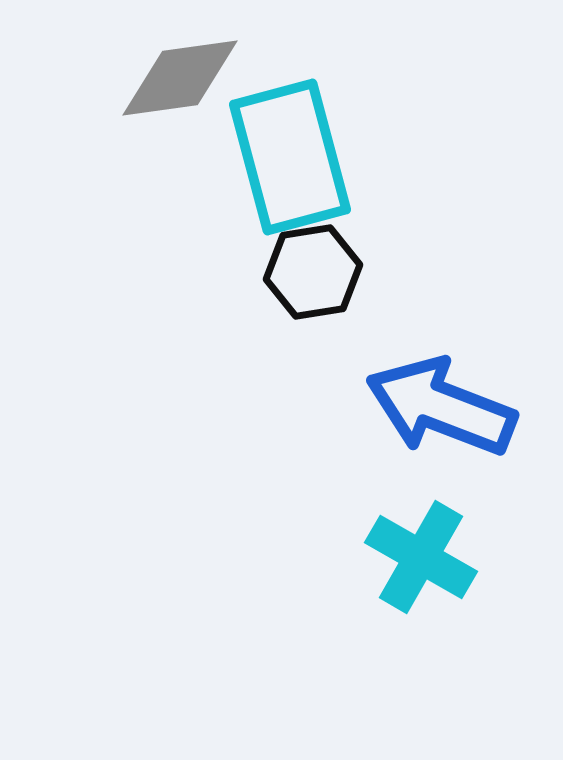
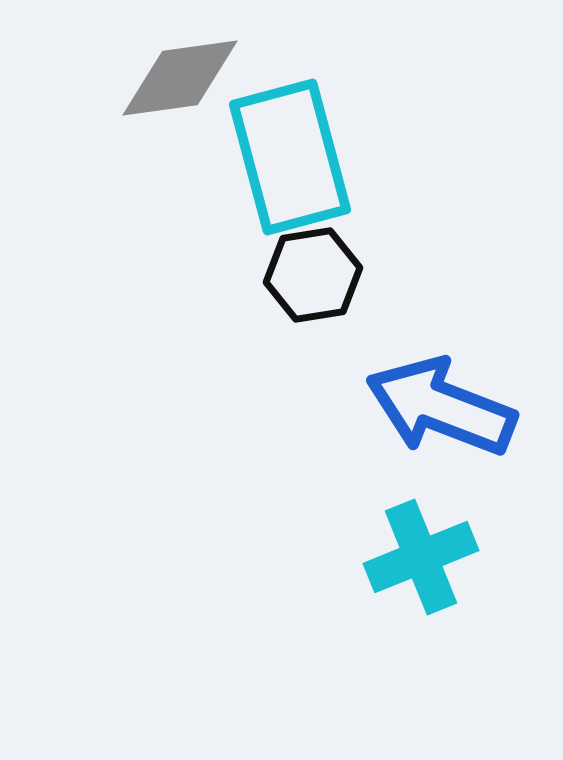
black hexagon: moved 3 px down
cyan cross: rotated 38 degrees clockwise
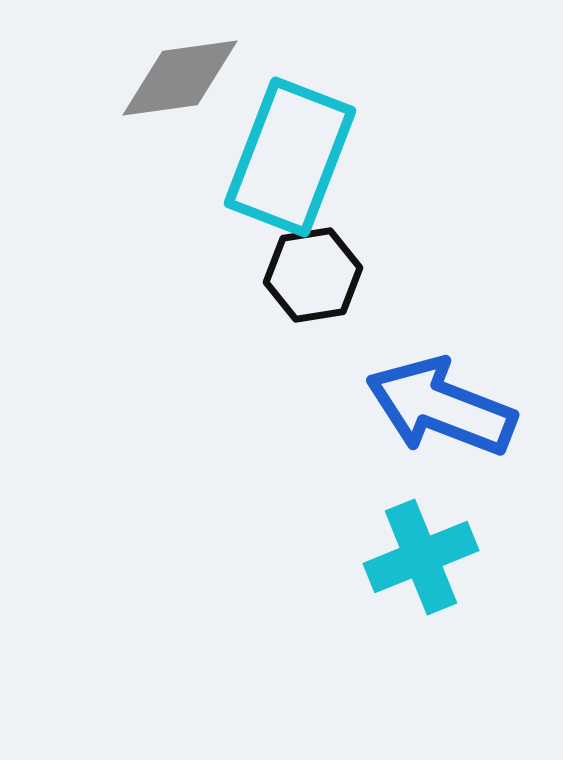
cyan rectangle: rotated 36 degrees clockwise
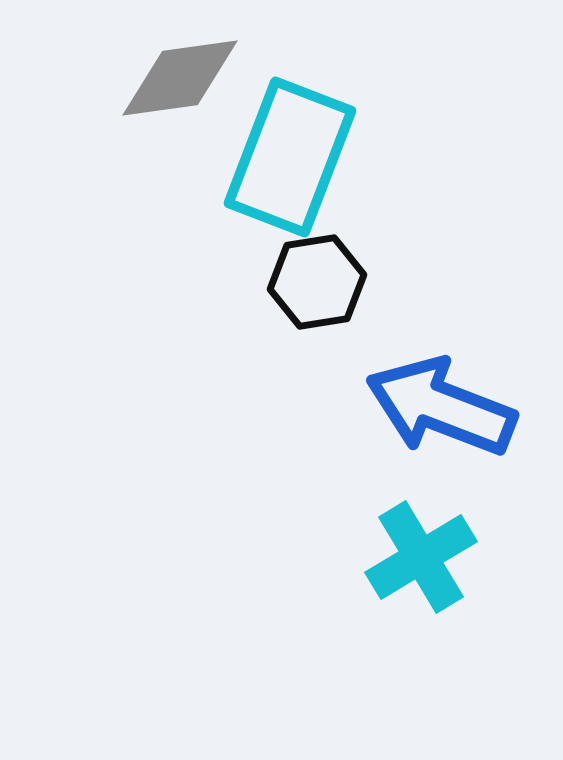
black hexagon: moved 4 px right, 7 px down
cyan cross: rotated 9 degrees counterclockwise
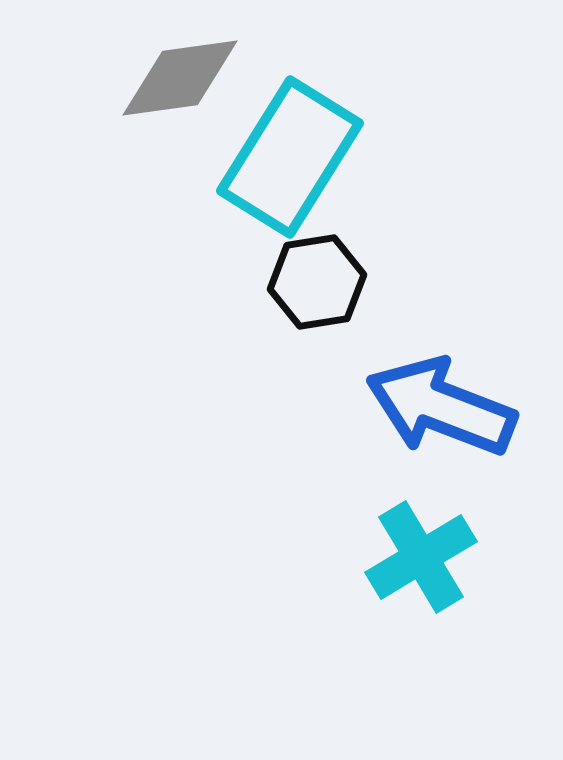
cyan rectangle: rotated 11 degrees clockwise
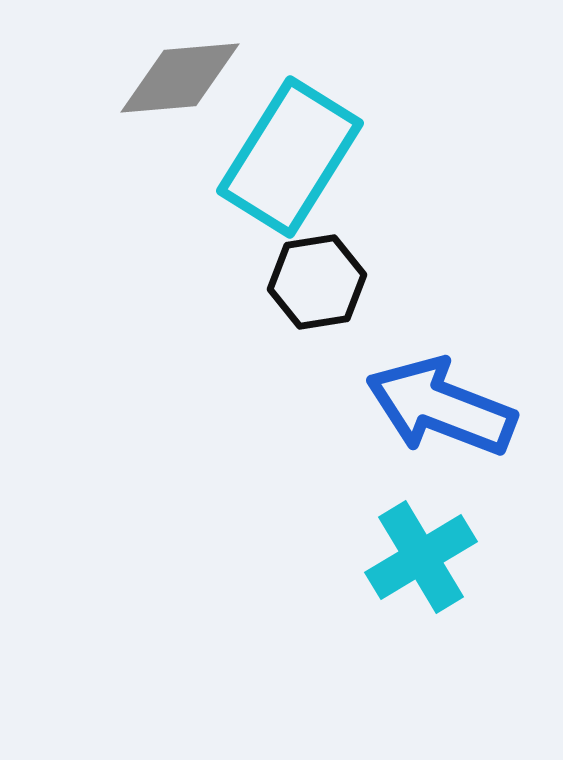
gray diamond: rotated 3 degrees clockwise
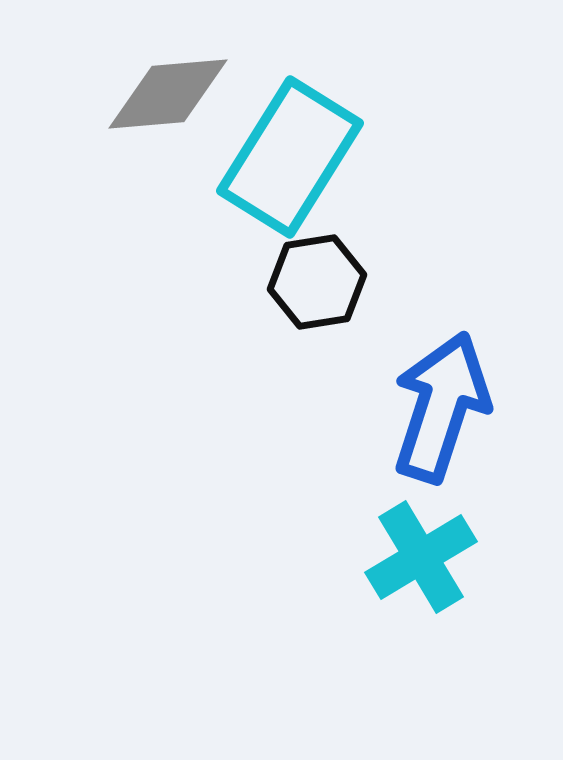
gray diamond: moved 12 px left, 16 px down
blue arrow: rotated 87 degrees clockwise
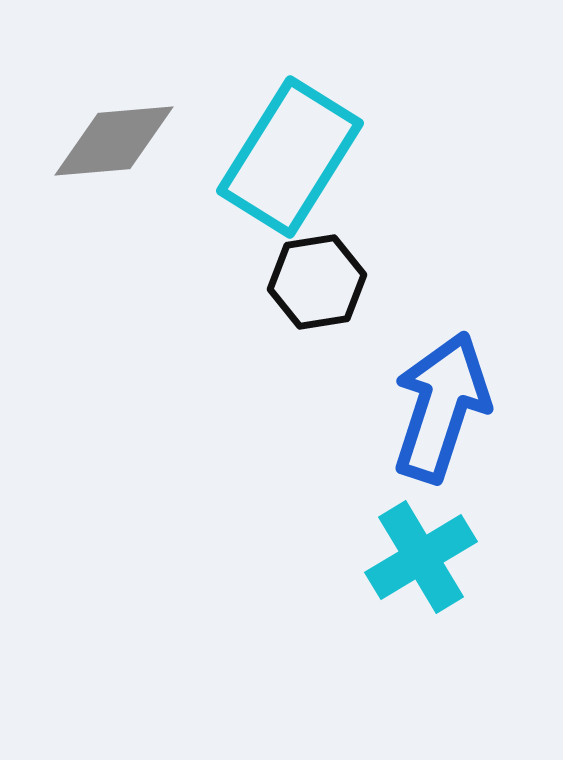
gray diamond: moved 54 px left, 47 px down
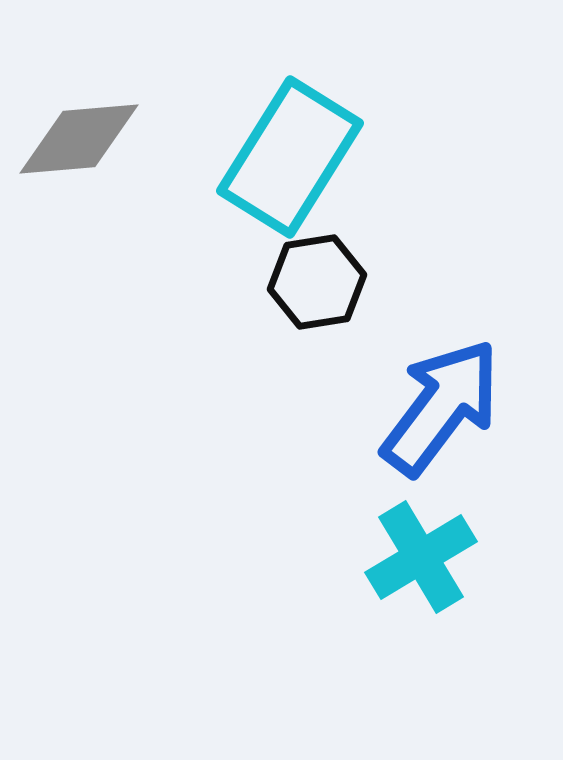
gray diamond: moved 35 px left, 2 px up
blue arrow: rotated 19 degrees clockwise
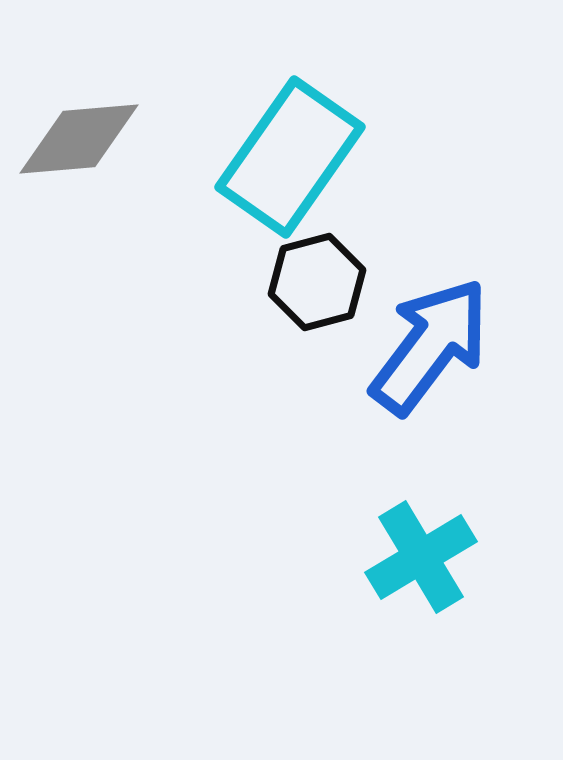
cyan rectangle: rotated 3 degrees clockwise
black hexagon: rotated 6 degrees counterclockwise
blue arrow: moved 11 px left, 61 px up
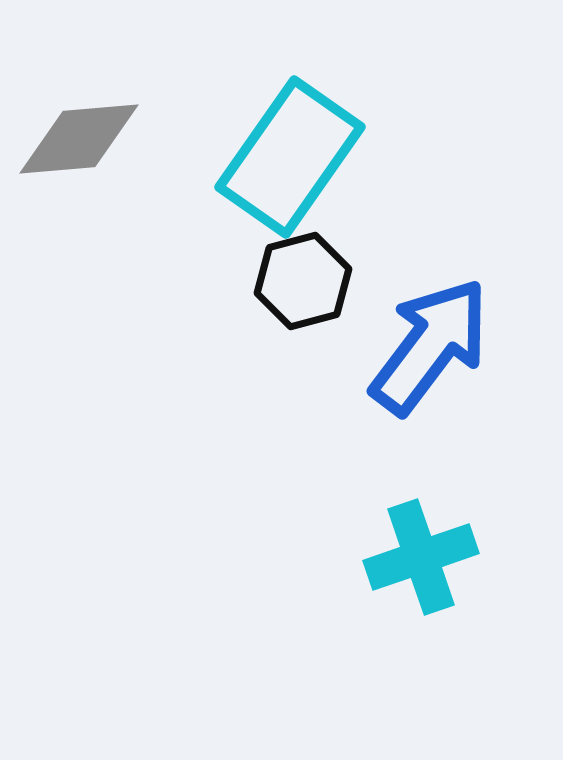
black hexagon: moved 14 px left, 1 px up
cyan cross: rotated 12 degrees clockwise
